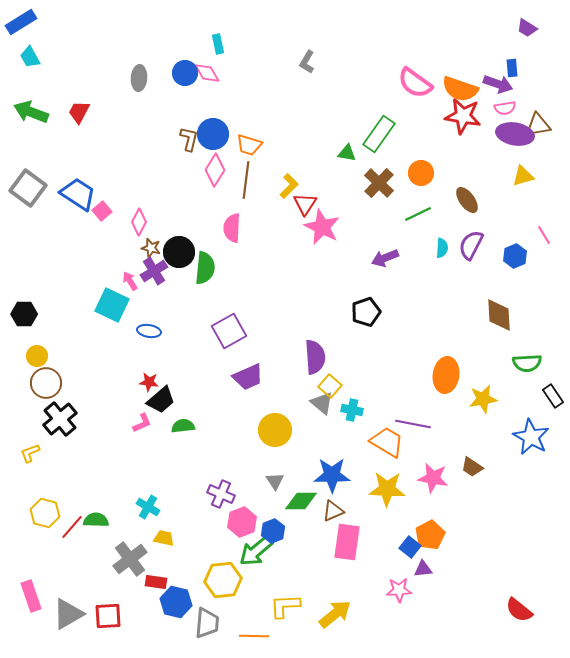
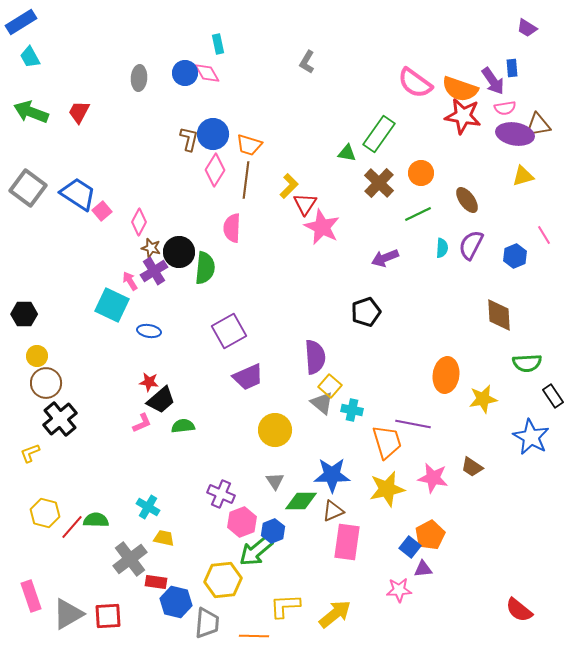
purple arrow at (498, 84): moved 5 px left, 3 px up; rotated 36 degrees clockwise
orange trapezoid at (387, 442): rotated 42 degrees clockwise
yellow star at (387, 489): rotated 15 degrees counterclockwise
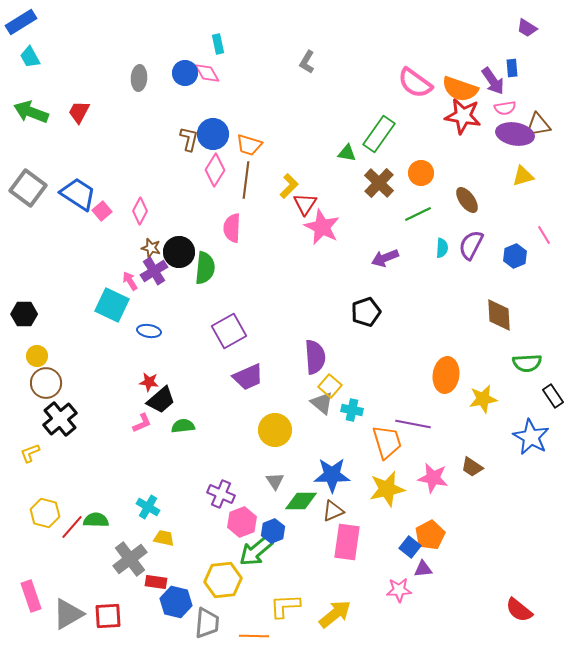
pink diamond at (139, 222): moved 1 px right, 11 px up
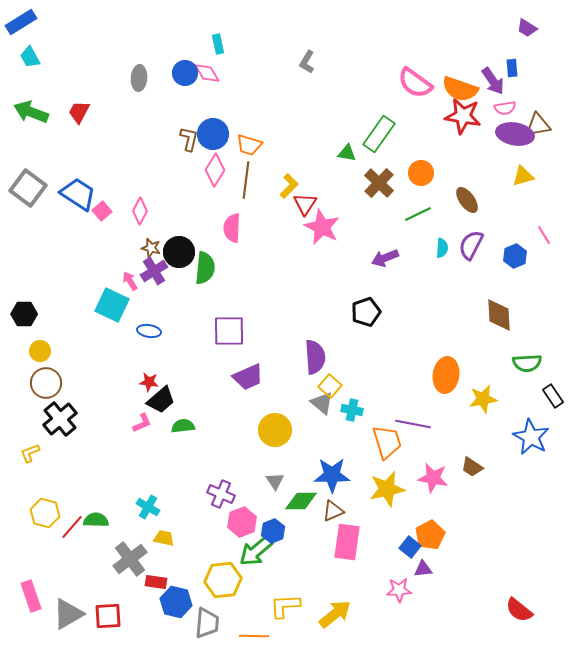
purple square at (229, 331): rotated 28 degrees clockwise
yellow circle at (37, 356): moved 3 px right, 5 px up
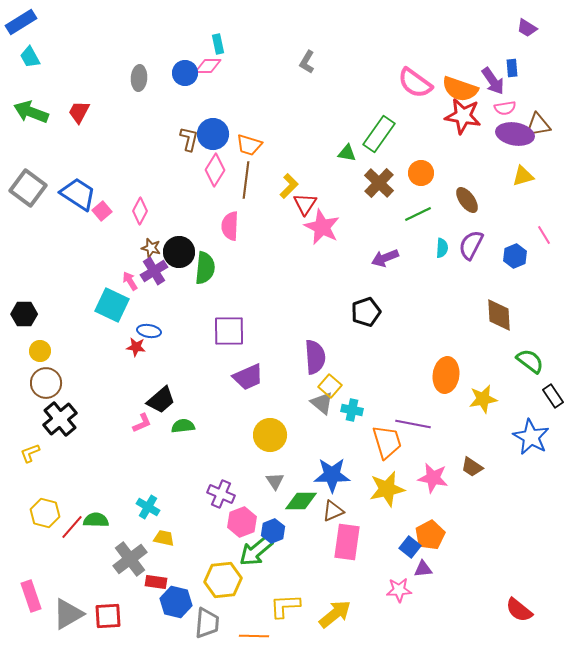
pink diamond at (207, 73): moved 1 px right, 7 px up; rotated 60 degrees counterclockwise
pink semicircle at (232, 228): moved 2 px left, 2 px up
green semicircle at (527, 363): moved 3 px right, 2 px up; rotated 140 degrees counterclockwise
red star at (149, 382): moved 13 px left, 35 px up
yellow circle at (275, 430): moved 5 px left, 5 px down
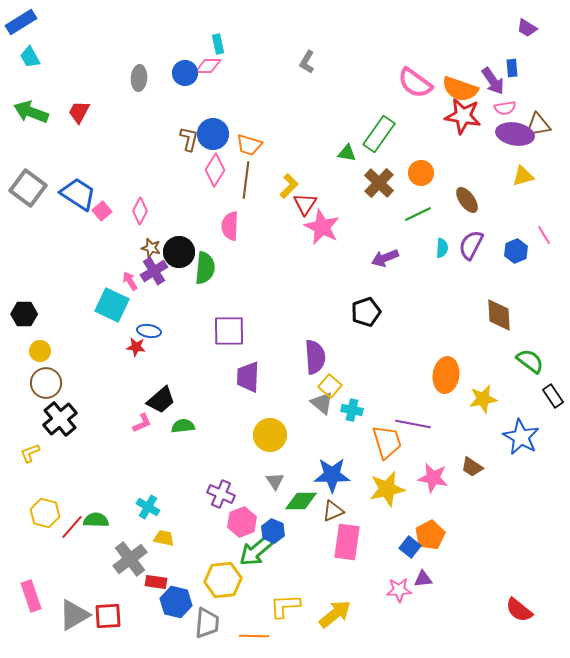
blue hexagon at (515, 256): moved 1 px right, 5 px up
purple trapezoid at (248, 377): rotated 116 degrees clockwise
blue star at (531, 437): moved 10 px left
blue hexagon at (273, 531): rotated 15 degrees counterclockwise
purple triangle at (423, 569): moved 10 px down
gray triangle at (68, 614): moved 6 px right, 1 px down
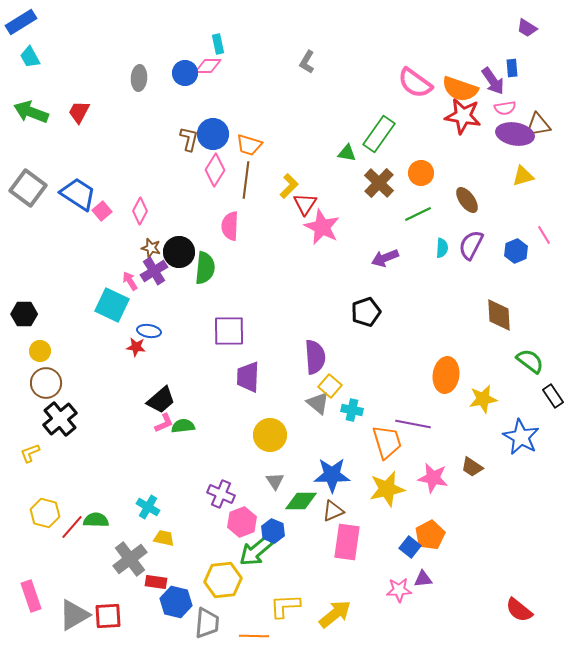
gray triangle at (322, 403): moved 4 px left
pink L-shape at (142, 423): moved 22 px right
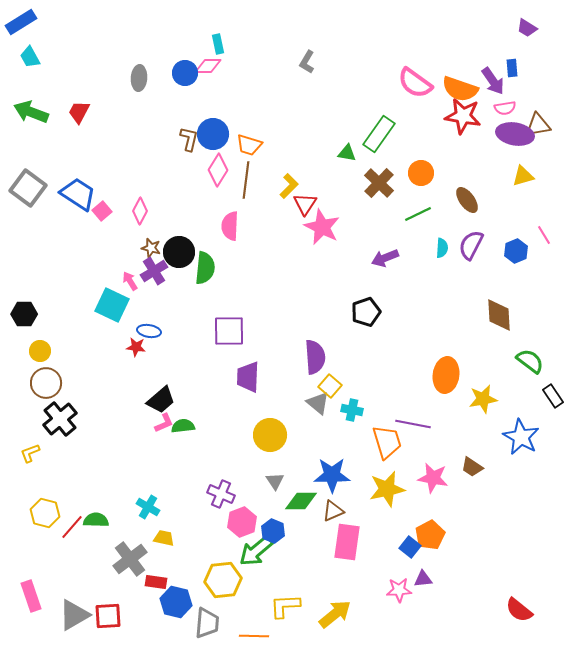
pink diamond at (215, 170): moved 3 px right
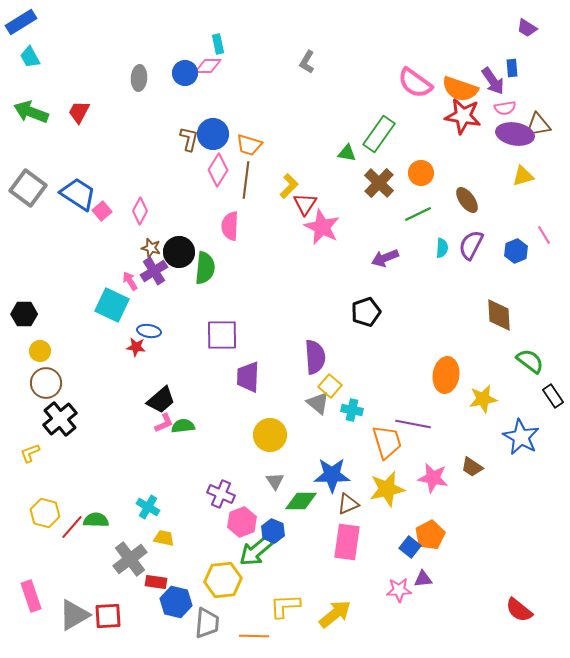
purple square at (229, 331): moved 7 px left, 4 px down
brown triangle at (333, 511): moved 15 px right, 7 px up
